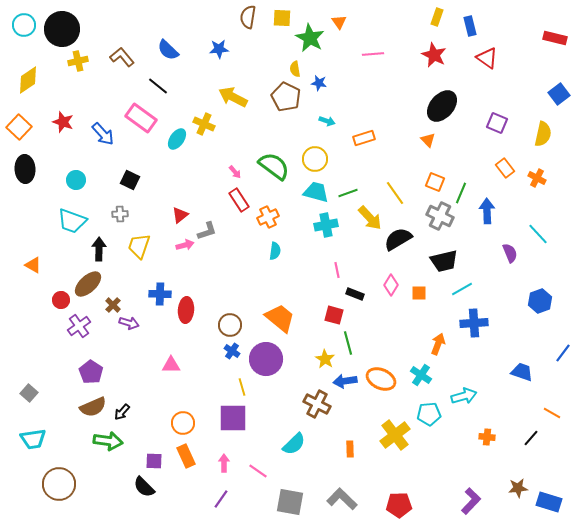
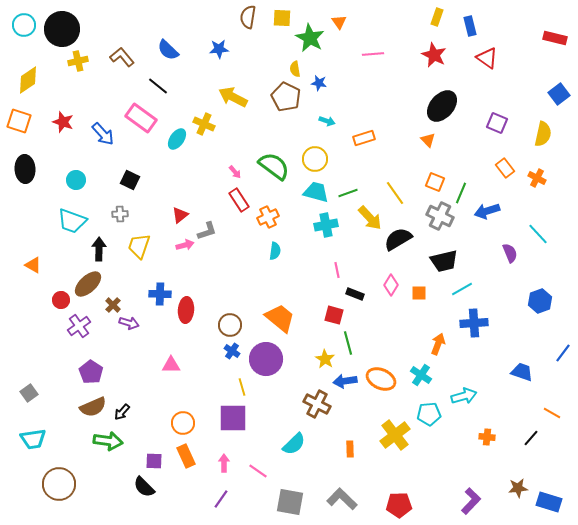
orange square at (19, 127): moved 6 px up; rotated 25 degrees counterclockwise
blue arrow at (487, 211): rotated 105 degrees counterclockwise
gray square at (29, 393): rotated 12 degrees clockwise
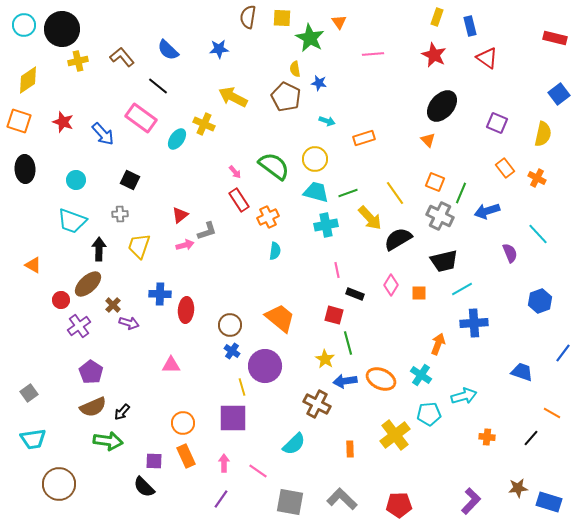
purple circle at (266, 359): moved 1 px left, 7 px down
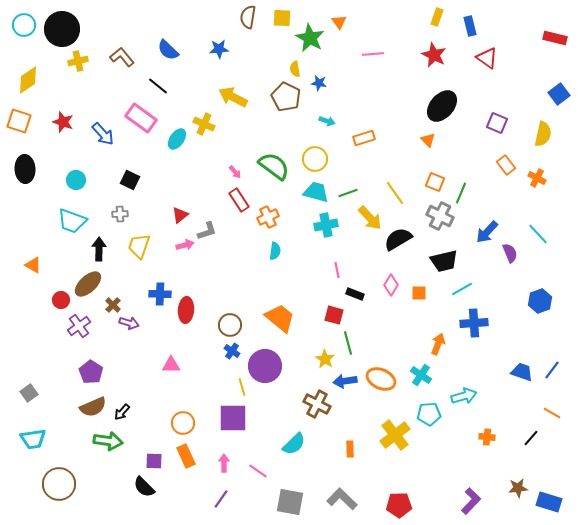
orange rectangle at (505, 168): moved 1 px right, 3 px up
blue arrow at (487, 211): moved 21 px down; rotated 30 degrees counterclockwise
blue line at (563, 353): moved 11 px left, 17 px down
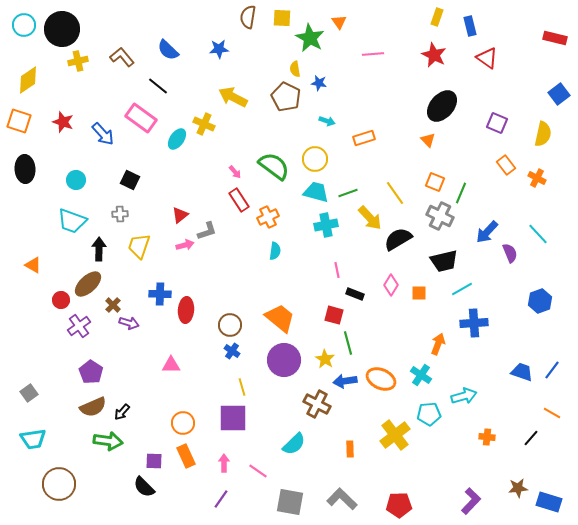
purple circle at (265, 366): moved 19 px right, 6 px up
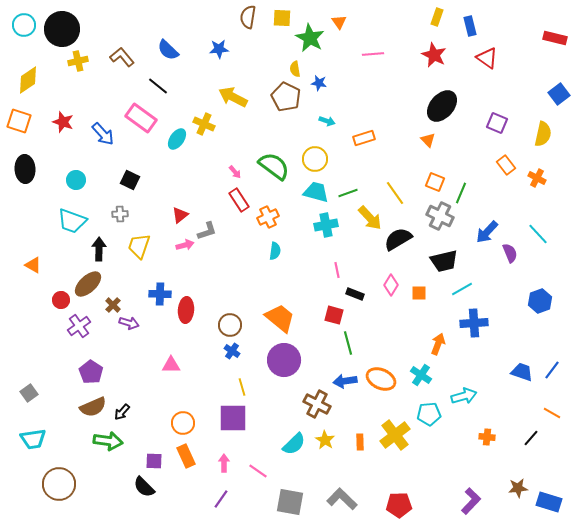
yellow star at (325, 359): moved 81 px down
orange rectangle at (350, 449): moved 10 px right, 7 px up
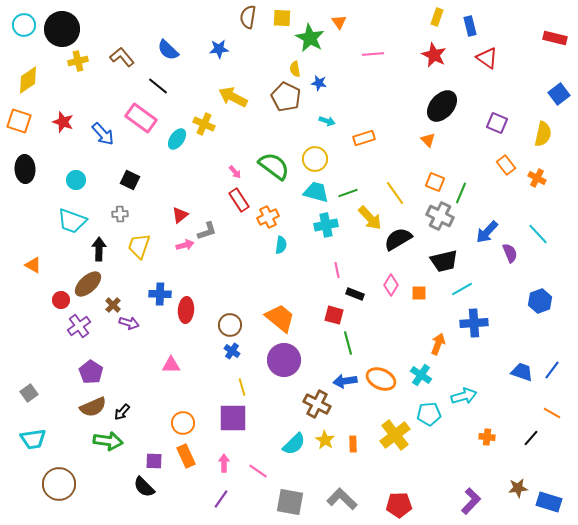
cyan semicircle at (275, 251): moved 6 px right, 6 px up
orange rectangle at (360, 442): moved 7 px left, 2 px down
